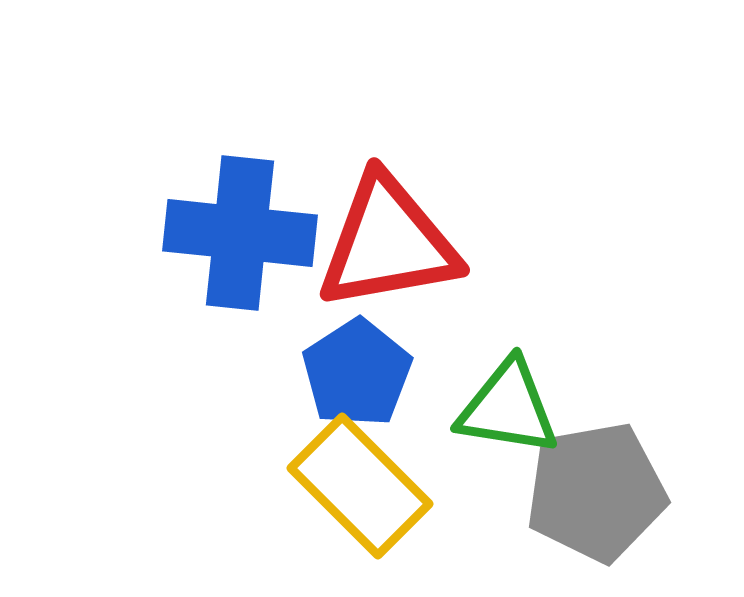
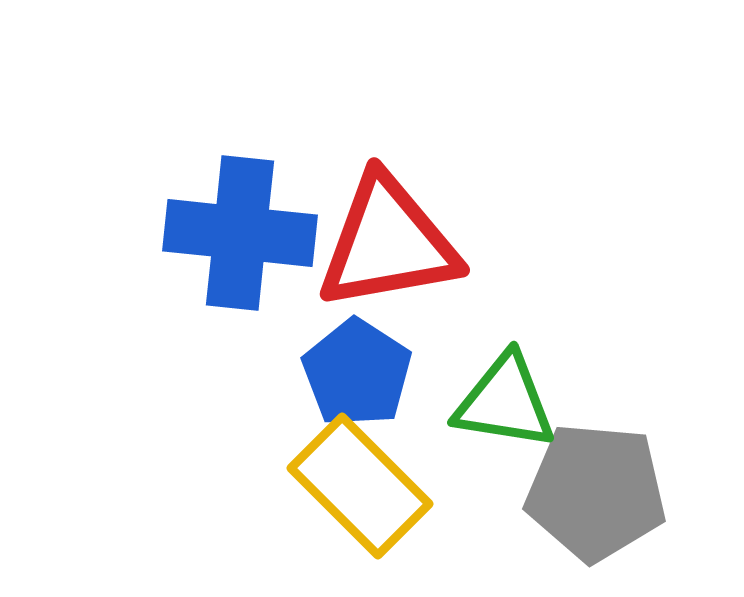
blue pentagon: rotated 6 degrees counterclockwise
green triangle: moved 3 px left, 6 px up
gray pentagon: rotated 15 degrees clockwise
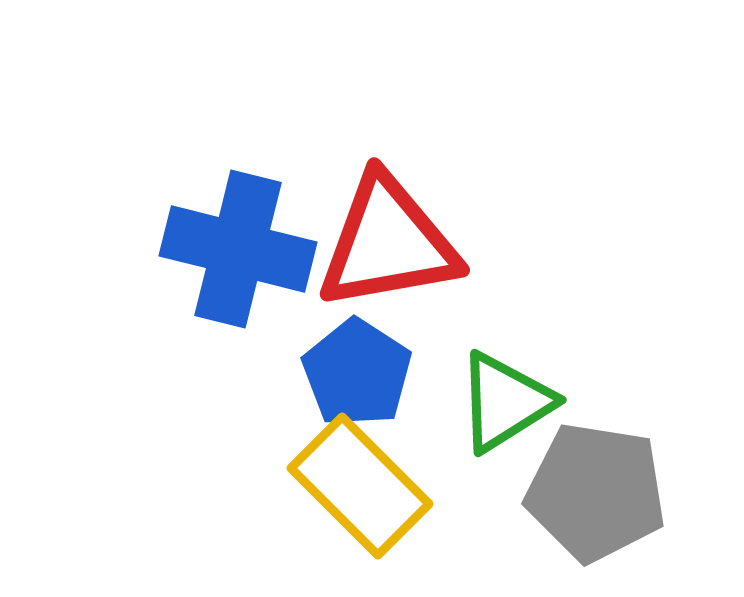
blue cross: moved 2 px left, 16 px down; rotated 8 degrees clockwise
green triangle: rotated 41 degrees counterclockwise
gray pentagon: rotated 4 degrees clockwise
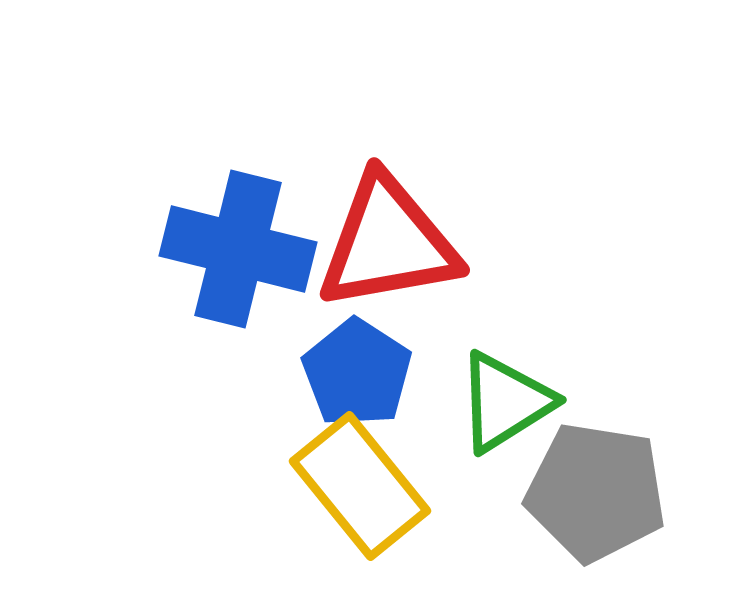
yellow rectangle: rotated 6 degrees clockwise
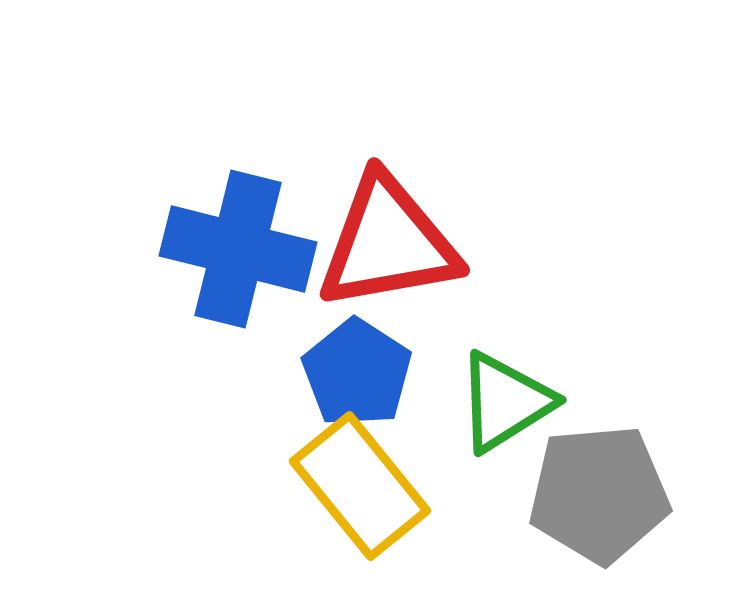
gray pentagon: moved 3 px right, 2 px down; rotated 14 degrees counterclockwise
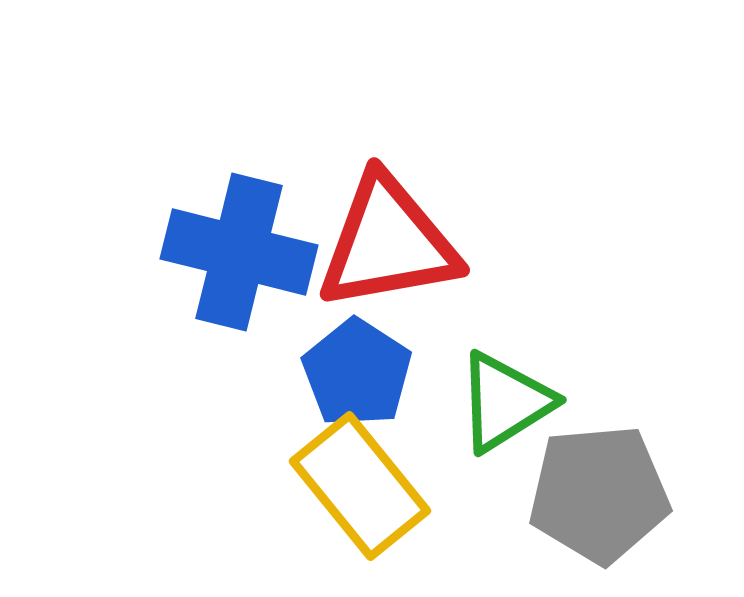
blue cross: moved 1 px right, 3 px down
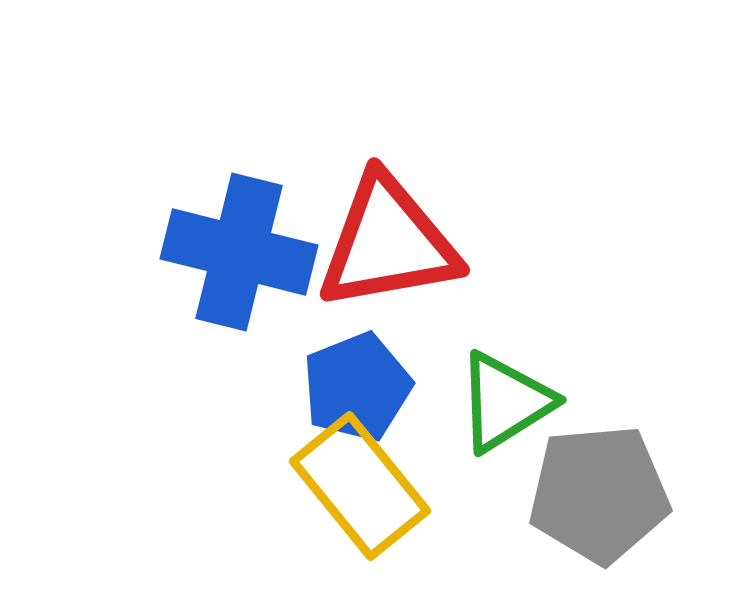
blue pentagon: moved 14 px down; rotated 17 degrees clockwise
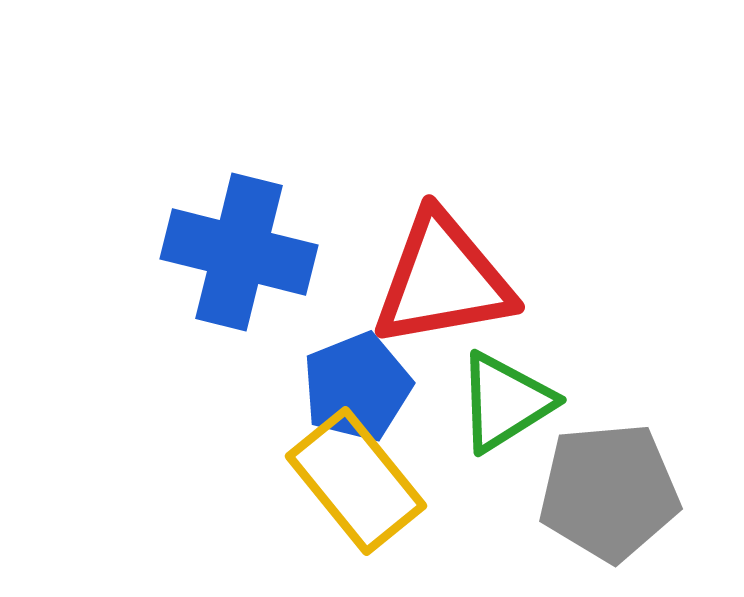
red triangle: moved 55 px right, 37 px down
yellow rectangle: moved 4 px left, 5 px up
gray pentagon: moved 10 px right, 2 px up
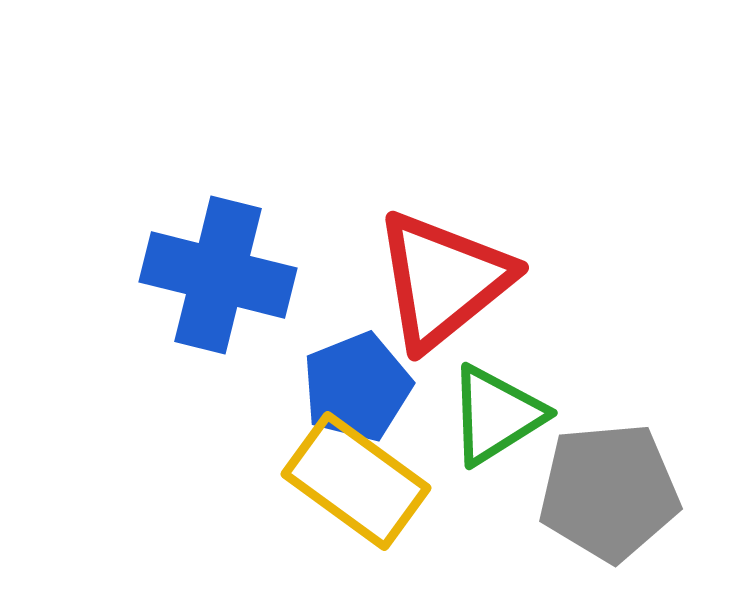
blue cross: moved 21 px left, 23 px down
red triangle: rotated 29 degrees counterclockwise
green triangle: moved 9 px left, 13 px down
yellow rectangle: rotated 15 degrees counterclockwise
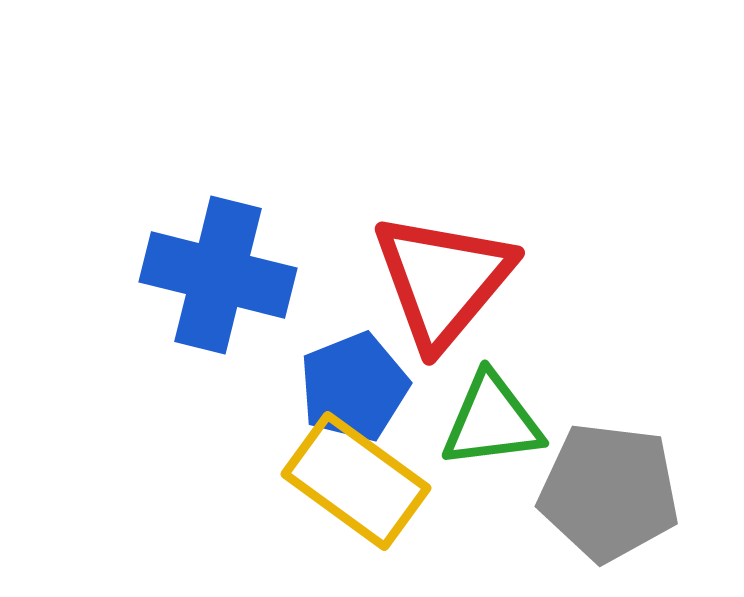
red triangle: rotated 11 degrees counterclockwise
blue pentagon: moved 3 px left
green triangle: moved 4 px left, 6 px down; rotated 25 degrees clockwise
gray pentagon: rotated 12 degrees clockwise
